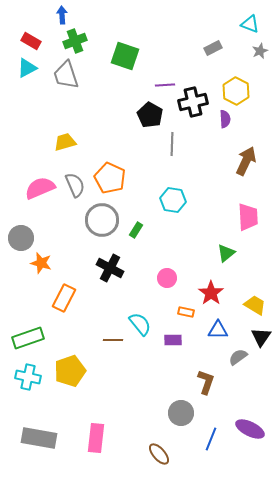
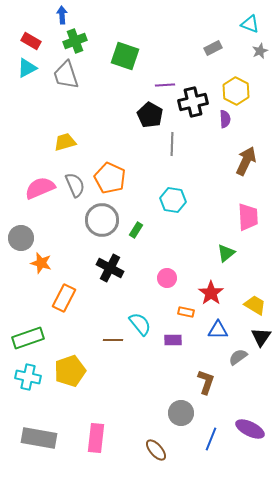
brown ellipse at (159, 454): moved 3 px left, 4 px up
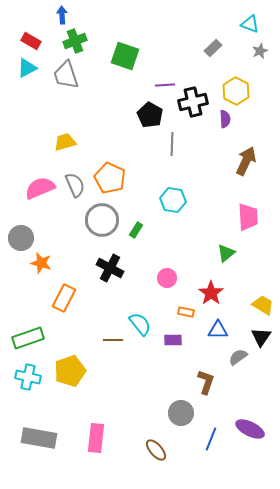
gray rectangle at (213, 48): rotated 18 degrees counterclockwise
yellow trapezoid at (255, 305): moved 8 px right
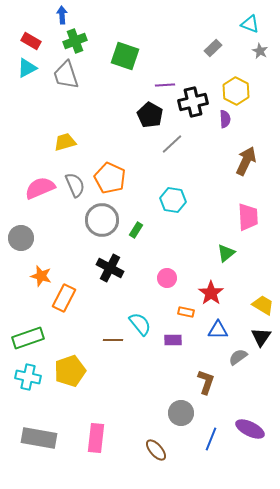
gray star at (260, 51): rotated 21 degrees counterclockwise
gray line at (172, 144): rotated 45 degrees clockwise
orange star at (41, 263): moved 13 px down
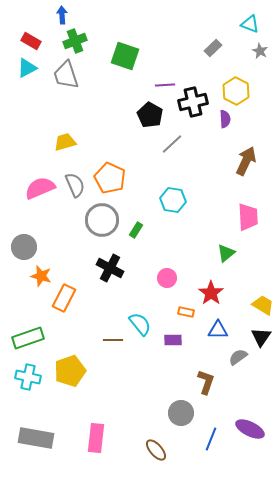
gray circle at (21, 238): moved 3 px right, 9 px down
gray rectangle at (39, 438): moved 3 px left
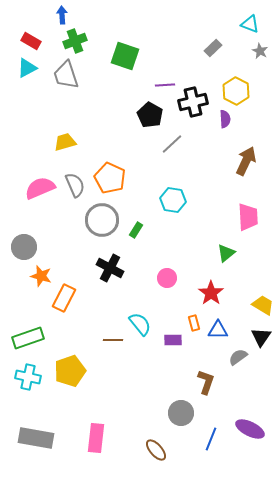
orange rectangle at (186, 312): moved 8 px right, 11 px down; rotated 63 degrees clockwise
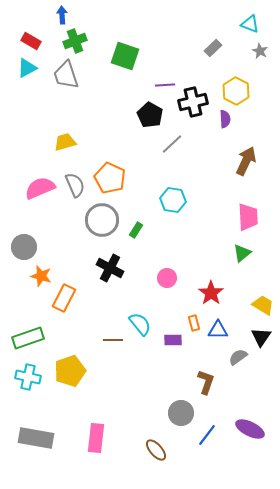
green triangle at (226, 253): moved 16 px right
blue line at (211, 439): moved 4 px left, 4 px up; rotated 15 degrees clockwise
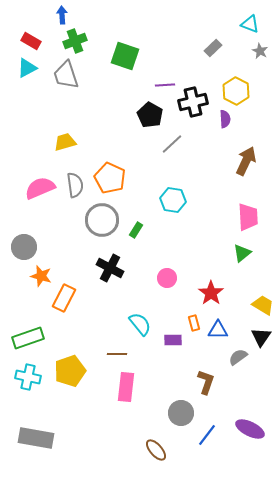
gray semicircle at (75, 185): rotated 15 degrees clockwise
brown line at (113, 340): moved 4 px right, 14 px down
pink rectangle at (96, 438): moved 30 px right, 51 px up
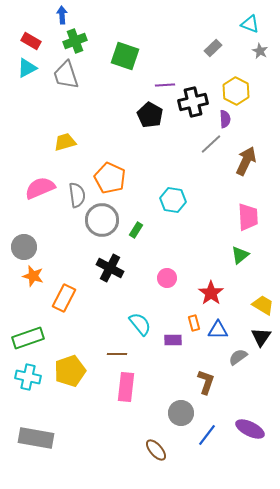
gray line at (172, 144): moved 39 px right
gray semicircle at (75, 185): moved 2 px right, 10 px down
green triangle at (242, 253): moved 2 px left, 2 px down
orange star at (41, 276): moved 8 px left
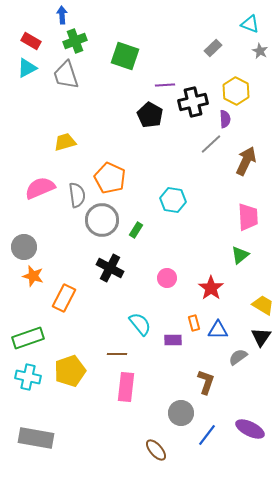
red star at (211, 293): moved 5 px up
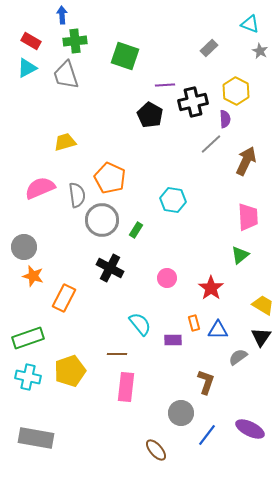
green cross at (75, 41): rotated 15 degrees clockwise
gray rectangle at (213, 48): moved 4 px left
